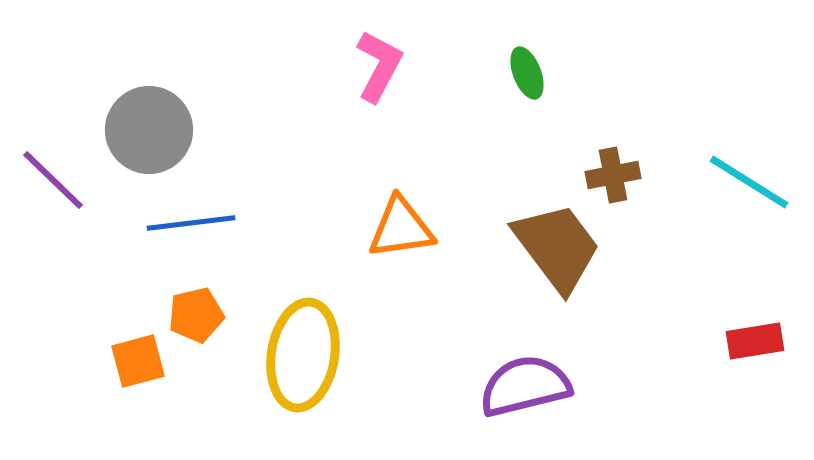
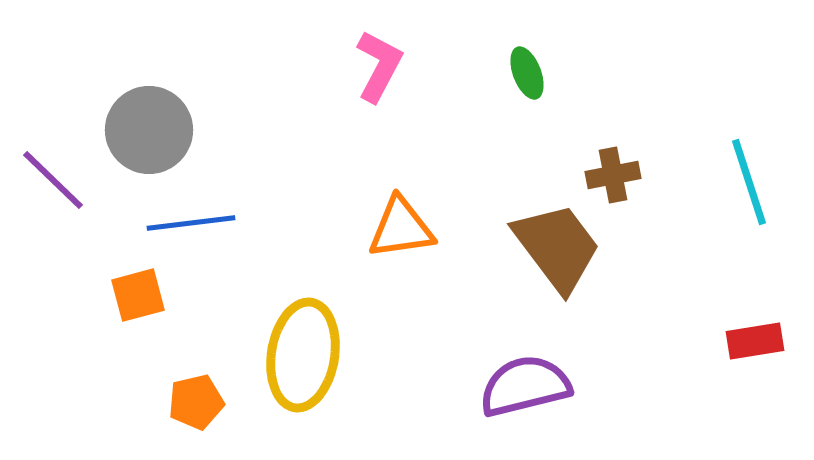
cyan line: rotated 40 degrees clockwise
orange pentagon: moved 87 px down
orange square: moved 66 px up
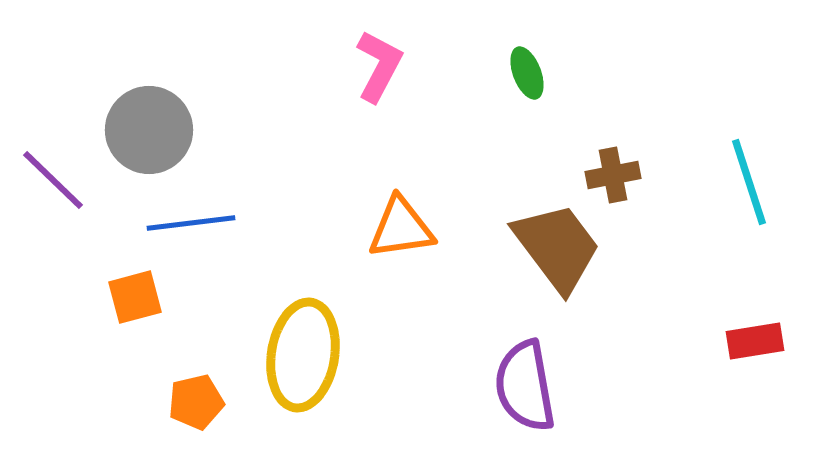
orange square: moved 3 px left, 2 px down
purple semicircle: rotated 86 degrees counterclockwise
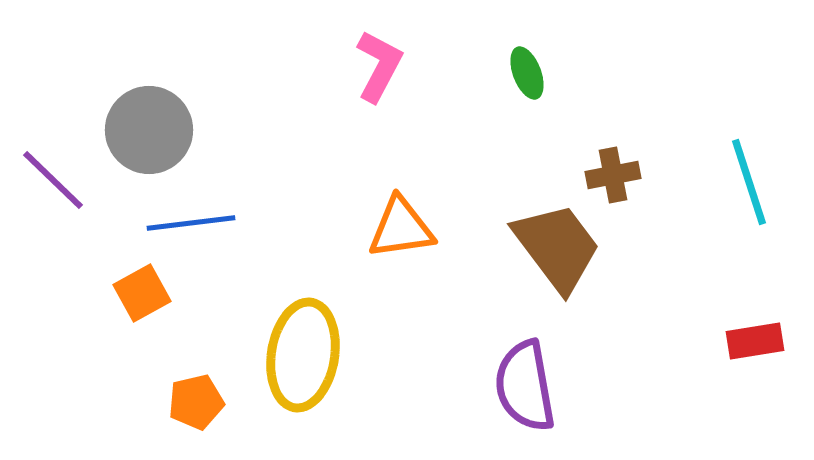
orange square: moved 7 px right, 4 px up; rotated 14 degrees counterclockwise
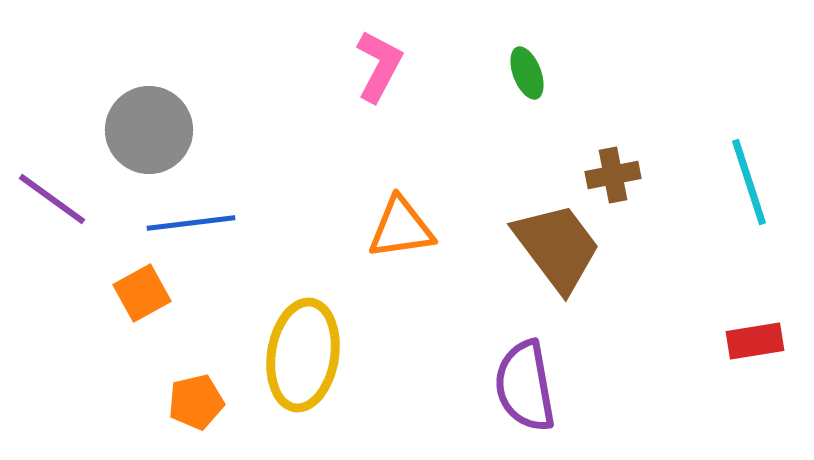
purple line: moved 1 px left, 19 px down; rotated 8 degrees counterclockwise
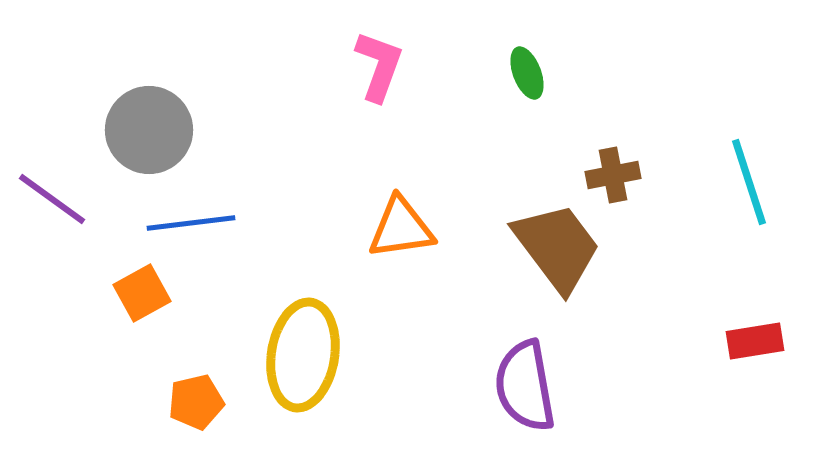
pink L-shape: rotated 8 degrees counterclockwise
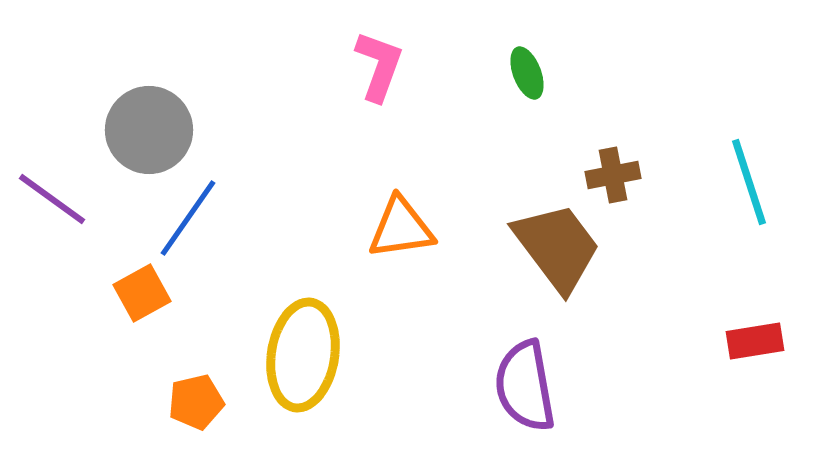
blue line: moved 3 px left, 5 px up; rotated 48 degrees counterclockwise
